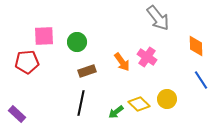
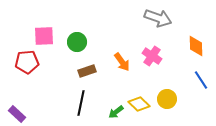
gray arrow: rotated 32 degrees counterclockwise
pink cross: moved 5 px right, 1 px up
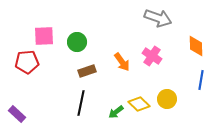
blue line: rotated 42 degrees clockwise
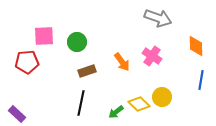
yellow circle: moved 5 px left, 2 px up
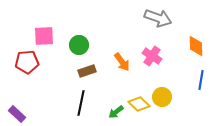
green circle: moved 2 px right, 3 px down
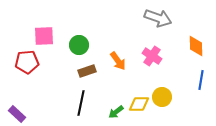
orange arrow: moved 4 px left, 1 px up
yellow diamond: rotated 45 degrees counterclockwise
